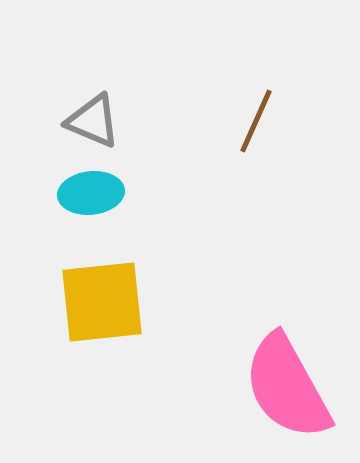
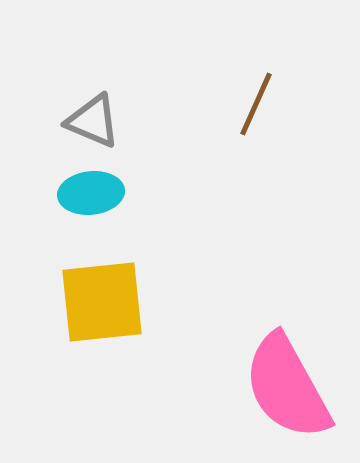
brown line: moved 17 px up
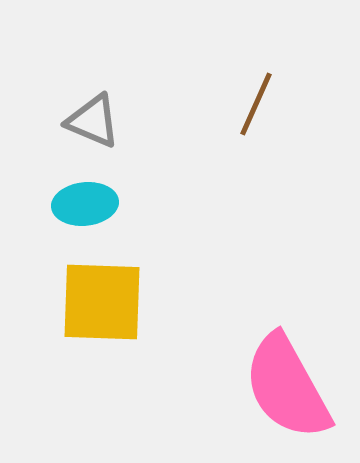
cyan ellipse: moved 6 px left, 11 px down
yellow square: rotated 8 degrees clockwise
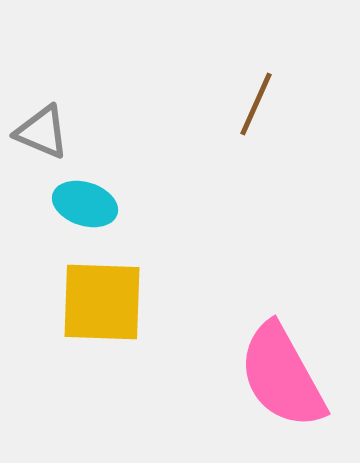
gray triangle: moved 51 px left, 11 px down
cyan ellipse: rotated 24 degrees clockwise
pink semicircle: moved 5 px left, 11 px up
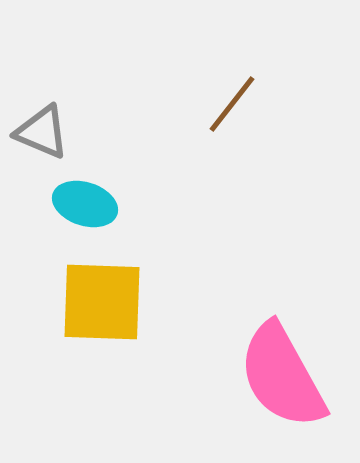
brown line: moved 24 px left; rotated 14 degrees clockwise
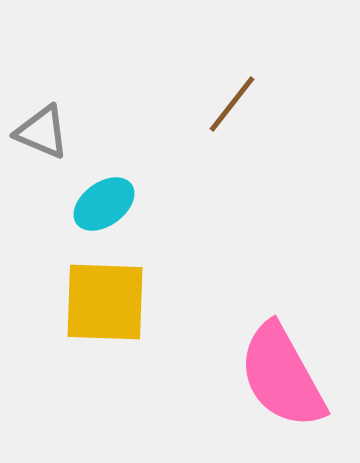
cyan ellipse: moved 19 px right; rotated 54 degrees counterclockwise
yellow square: moved 3 px right
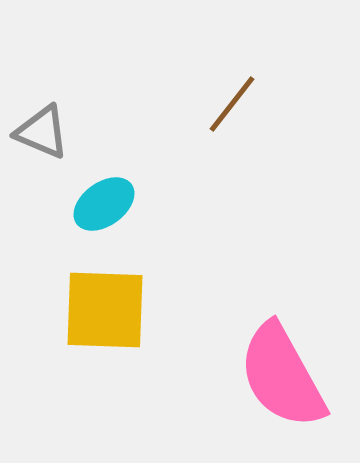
yellow square: moved 8 px down
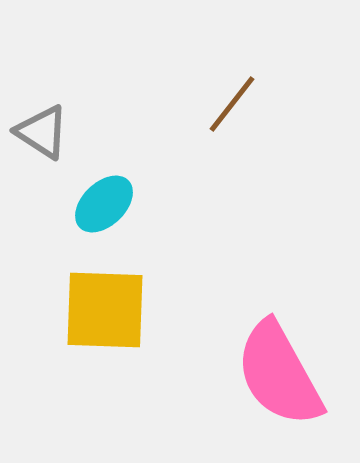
gray triangle: rotated 10 degrees clockwise
cyan ellipse: rotated 8 degrees counterclockwise
pink semicircle: moved 3 px left, 2 px up
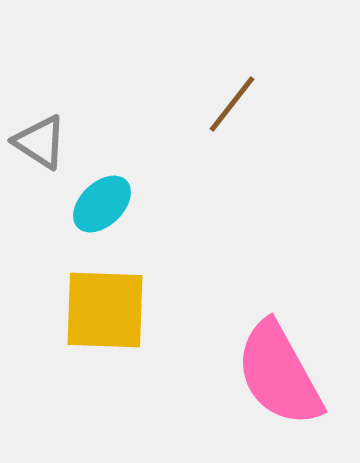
gray triangle: moved 2 px left, 10 px down
cyan ellipse: moved 2 px left
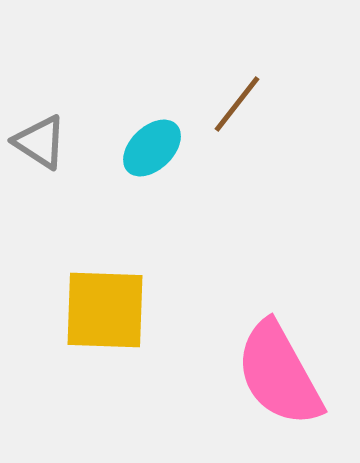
brown line: moved 5 px right
cyan ellipse: moved 50 px right, 56 px up
